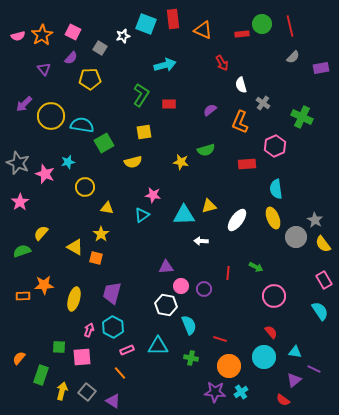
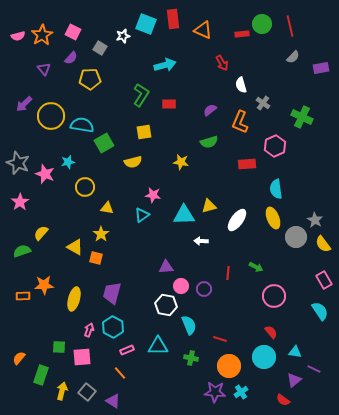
green semicircle at (206, 150): moved 3 px right, 8 px up
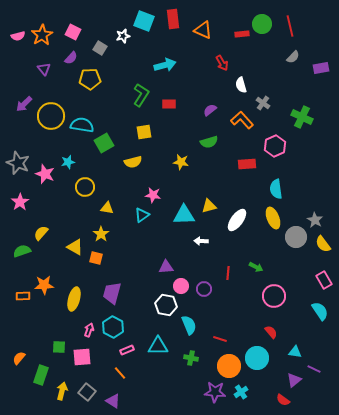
cyan square at (146, 24): moved 2 px left, 3 px up
orange L-shape at (240, 122): moved 2 px right, 2 px up; rotated 115 degrees clockwise
cyan circle at (264, 357): moved 7 px left, 1 px down
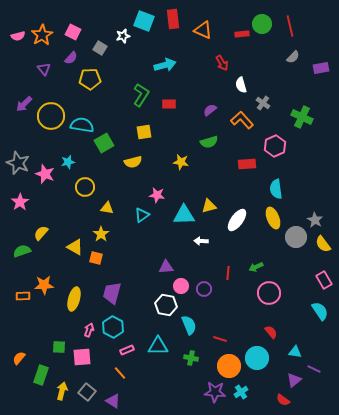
pink star at (153, 195): moved 4 px right
green arrow at (256, 267): rotated 128 degrees clockwise
pink circle at (274, 296): moved 5 px left, 3 px up
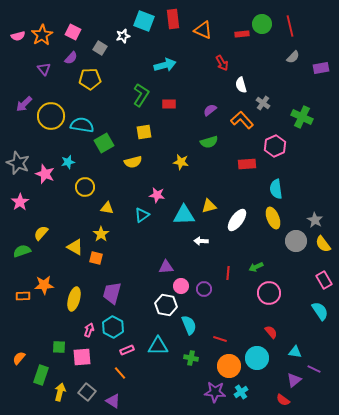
gray circle at (296, 237): moved 4 px down
yellow arrow at (62, 391): moved 2 px left, 1 px down
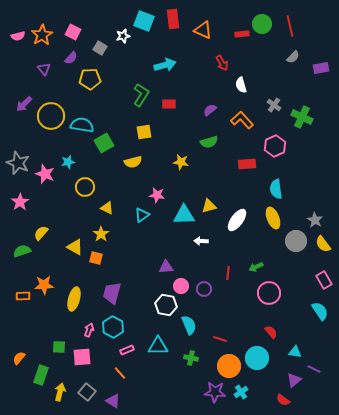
gray cross at (263, 103): moved 11 px right, 2 px down
yellow triangle at (107, 208): rotated 16 degrees clockwise
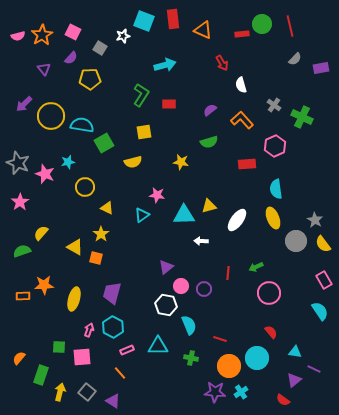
gray semicircle at (293, 57): moved 2 px right, 2 px down
purple triangle at (166, 267): rotated 35 degrees counterclockwise
